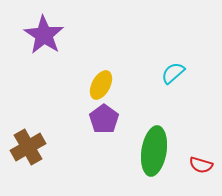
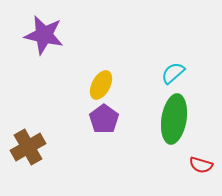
purple star: rotated 21 degrees counterclockwise
green ellipse: moved 20 px right, 32 px up
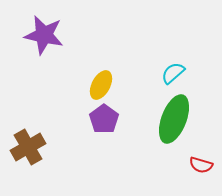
green ellipse: rotated 12 degrees clockwise
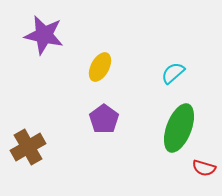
yellow ellipse: moved 1 px left, 18 px up
green ellipse: moved 5 px right, 9 px down
red semicircle: moved 3 px right, 3 px down
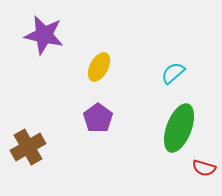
yellow ellipse: moved 1 px left
purple pentagon: moved 6 px left, 1 px up
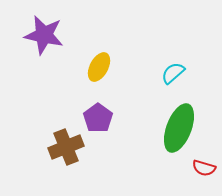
brown cross: moved 38 px right; rotated 8 degrees clockwise
